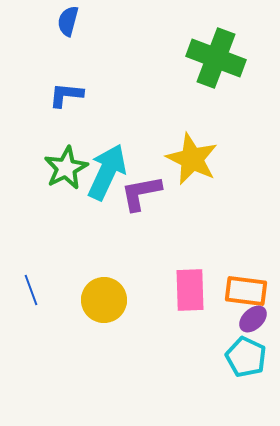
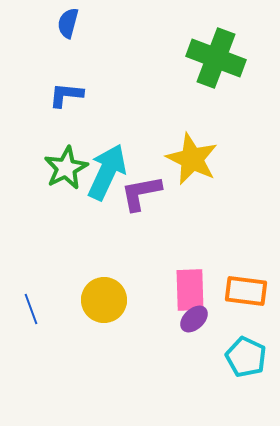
blue semicircle: moved 2 px down
blue line: moved 19 px down
purple ellipse: moved 59 px left
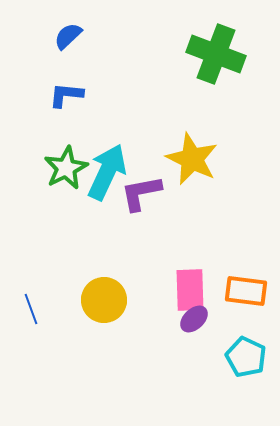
blue semicircle: moved 13 px down; rotated 32 degrees clockwise
green cross: moved 4 px up
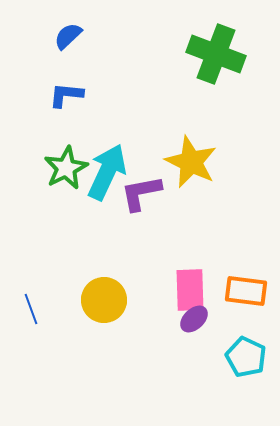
yellow star: moved 1 px left, 3 px down
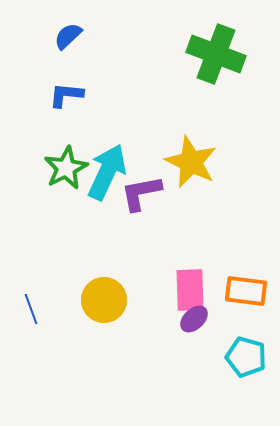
cyan pentagon: rotated 9 degrees counterclockwise
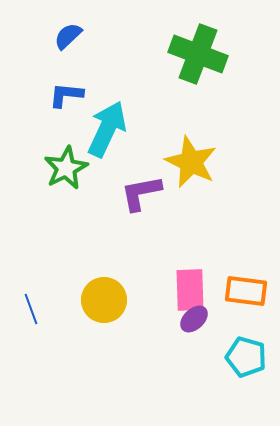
green cross: moved 18 px left
cyan arrow: moved 43 px up
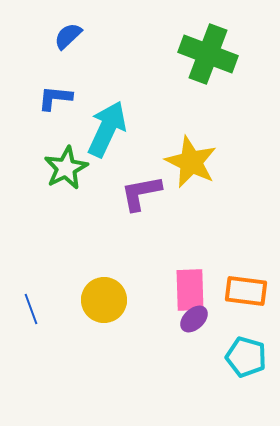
green cross: moved 10 px right
blue L-shape: moved 11 px left, 3 px down
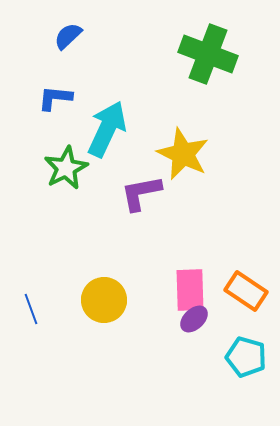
yellow star: moved 8 px left, 8 px up
orange rectangle: rotated 27 degrees clockwise
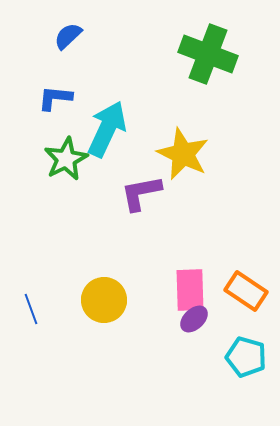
green star: moved 9 px up
